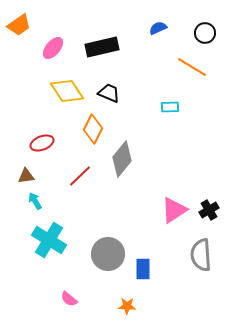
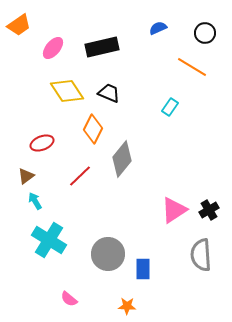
cyan rectangle: rotated 54 degrees counterclockwise
brown triangle: rotated 30 degrees counterclockwise
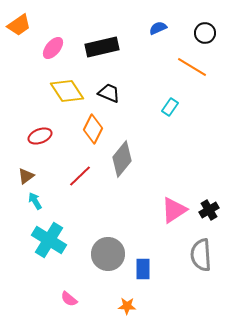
red ellipse: moved 2 px left, 7 px up
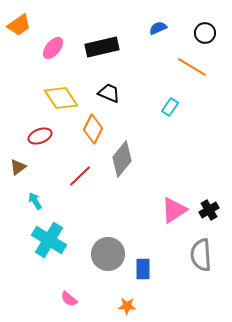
yellow diamond: moved 6 px left, 7 px down
brown triangle: moved 8 px left, 9 px up
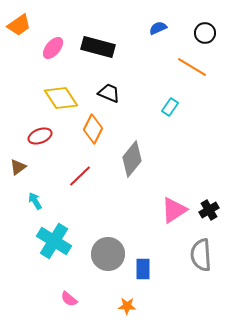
black rectangle: moved 4 px left; rotated 28 degrees clockwise
gray diamond: moved 10 px right
cyan cross: moved 5 px right, 1 px down
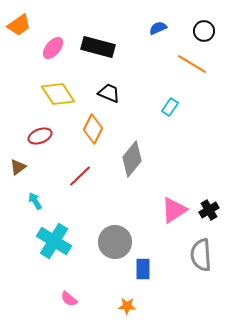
black circle: moved 1 px left, 2 px up
orange line: moved 3 px up
yellow diamond: moved 3 px left, 4 px up
gray circle: moved 7 px right, 12 px up
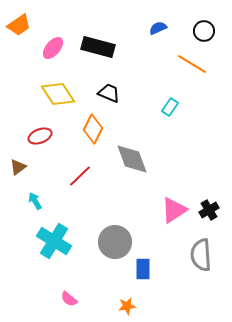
gray diamond: rotated 60 degrees counterclockwise
orange star: rotated 12 degrees counterclockwise
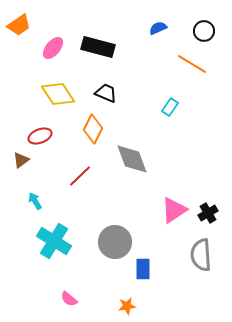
black trapezoid: moved 3 px left
brown triangle: moved 3 px right, 7 px up
black cross: moved 1 px left, 3 px down
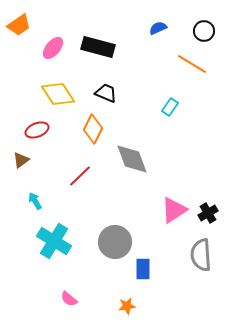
red ellipse: moved 3 px left, 6 px up
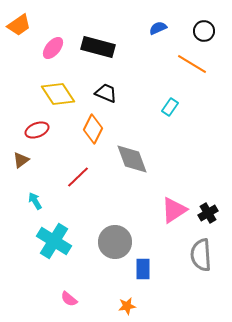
red line: moved 2 px left, 1 px down
